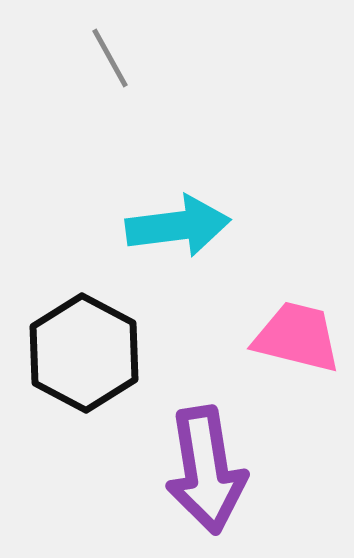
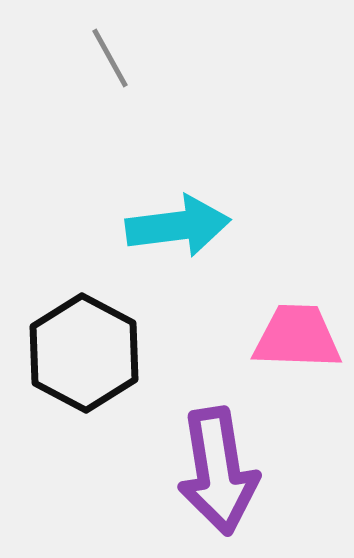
pink trapezoid: rotated 12 degrees counterclockwise
purple arrow: moved 12 px right, 1 px down
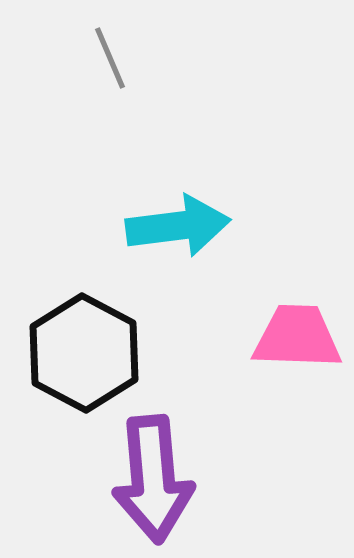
gray line: rotated 6 degrees clockwise
purple arrow: moved 65 px left, 8 px down; rotated 4 degrees clockwise
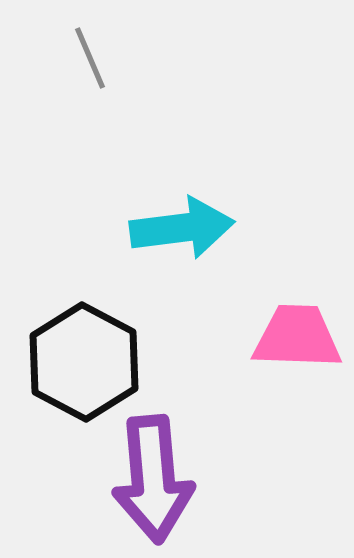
gray line: moved 20 px left
cyan arrow: moved 4 px right, 2 px down
black hexagon: moved 9 px down
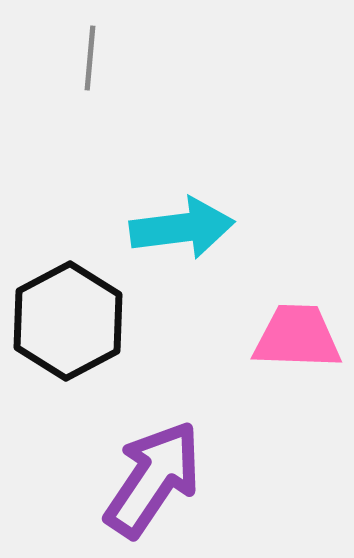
gray line: rotated 28 degrees clockwise
black hexagon: moved 16 px left, 41 px up; rotated 4 degrees clockwise
purple arrow: rotated 141 degrees counterclockwise
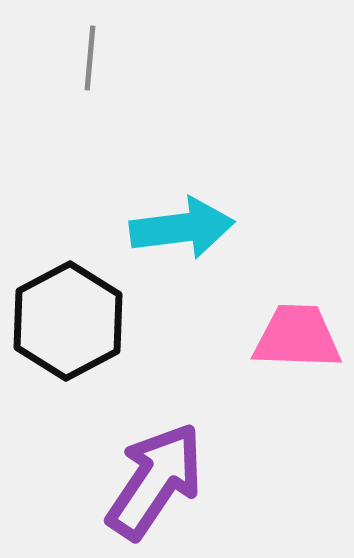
purple arrow: moved 2 px right, 2 px down
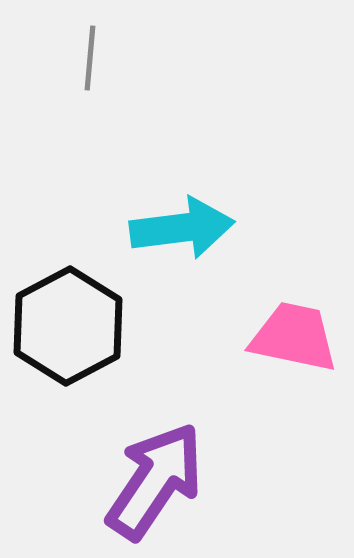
black hexagon: moved 5 px down
pink trapezoid: moved 3 px left; rotated 10 degrees clockwise
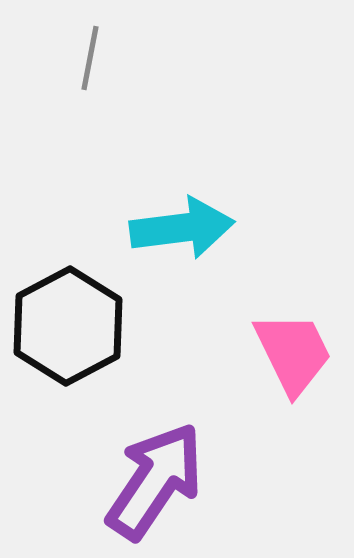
gray line: rotated 6 degrees clockwise
pink trapezoid: moved 1 px left, 16 px down; rotated 52 degrees clockwise
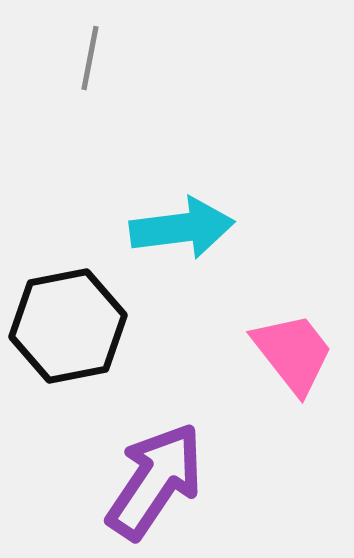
black hexagon: rotated 17 degrees clockwise
pink trapezoid: rotated 12 degrees counterclockwise
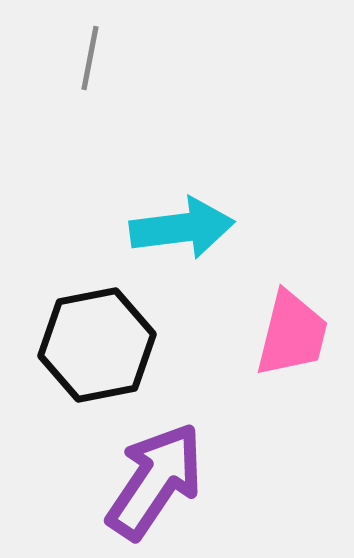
black hexagon: moved 29 px right, 19 px down
pink trapezoid: moved 1 px left, 19 px up; rotated 52 degrees clockwise
